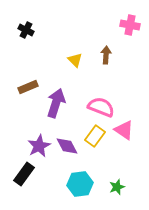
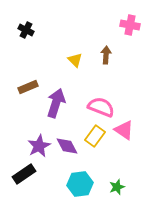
black rectangle: rotated 20 degrees clockwise
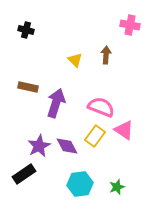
black cross: rotated 14 degrees counterclockwise
brown rectangle: rotated 36 degrees clockwise
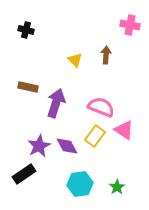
green star: rotated 14 degrees counterclockwise
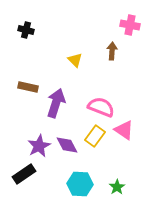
brown arrow: moved 6 px right, 4 px up
purple diamond: moved 1 px up
cyan hexagon: rotated 10 degrees clockwise
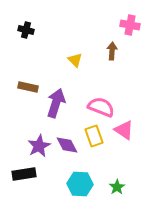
yellow rectangle: moved 1 px left; rotated 55 degrees counterclockwise
black rectangle: rotated 25 degrees clockwise
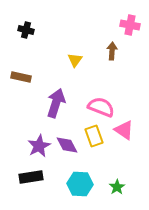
yellow triangle: rotated 21 degrees clockwise
brown rectangle: moved 7 px left, 10 px up
black rectangle: moved 7 px right, 3 px down
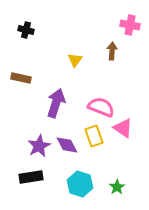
brown rectangle: moved 1 px down
pink triangle: moved 1 px left, 2 px up
cyan hexagon: rotated 15 degrees clockwise
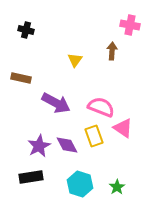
purple arrow: rotated 100 degrees clockwise
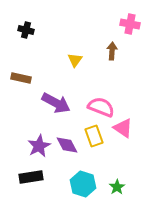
pink cross: moved 1 px up
cyan hexagon: moved 3 px right
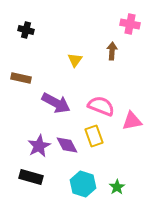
pink semicircle: moved 1 px up
pink triangle: moved 9 px right, 7 px up; rotated 45 degrees counterclockwise
black rectangle: rotated 25 degrees clockwise
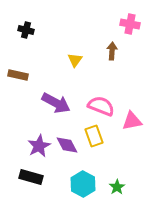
brown rectangle: moved 3 px left, 3 px up
cyan hexagon: rotated 10 degrees clockwise
